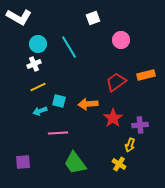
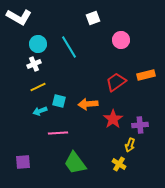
red star: moved 1 px down
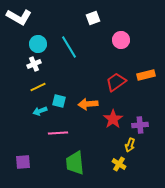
green trapezoid: rotated 30 degrees clockwise
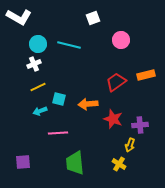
cyan line: moved 2 px up; rotated 45 degrees counterclockwise
cyan square: moved 2 px up
red star: rotated 18 degrees counterclockwise
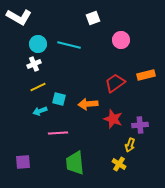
red trapezoid: moved 1 px left, 1 px down
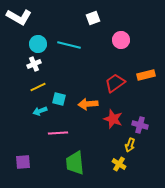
purple cross: rotated 21 degrees clockwise
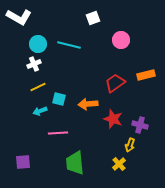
yellow cross: rotated 16 degrees clockwise
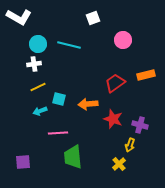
pink circle: moved 2 px right
white cross: rotated 16 degrees clockwise
green trapezoid: moved 2 px left, 6 px up
